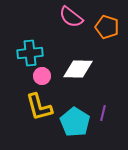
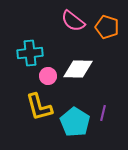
pink semicircle: moved 2 px right, 4 px down
pink circle: moved 6 px right
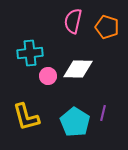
pink semicircle: rotated 65 degrees clockwise
yellow L-shape: moved 13 px left, 10 px down
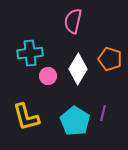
orange pentagon: moved 3 px right, 32 px down
white diamond: rotated 60 degrees counterclockwise
cyan pentagon: moved 1 px up
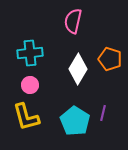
pink circle: moved 18 px left, 9 px down
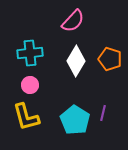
pink semicircle: rotated 150 degrees counterclockwise
white diamond: moved 2 px left, 8 px up
cyan pentagon: moved 1 px up
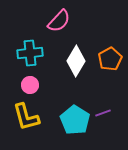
pink semicircle: moved 14 px left
orange pentagon: rotated 25 degrees clockwise
purple line: rotated 56 degrees clockwise
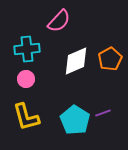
cyan cross: moved 3 px left, 4 px up
white diamond: rotated 36 degrees clockwise
pink circle: moved 4 px left, 6 px up
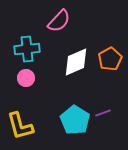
white diamond: moved 1 px down
pink circle: moved 1 px up
yellow L-shape: moved 6 px left, 9 px down
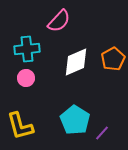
orange pentagon: moved 3 px right
purple line: moved 1 px left, 20 px down; rotated 28 degrees counterclockwise
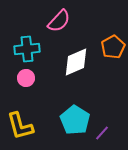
orange pentagon: moved 12 px up
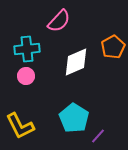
pink circle: moved 2 px up
cyan pentagon: moved 1 px left, 2 px up
yellow L-shape: rotated 12 degrees counterclockwise
purple line: moved 4 px left, 3 px down
